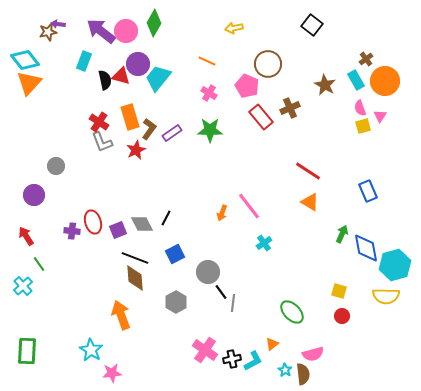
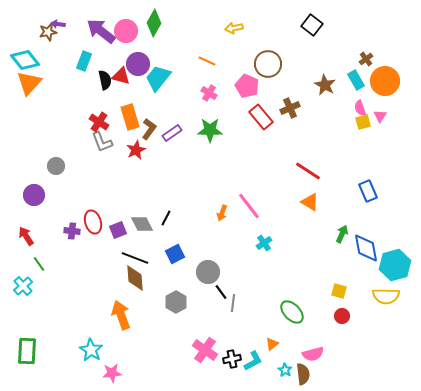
yellow square at (363, 126): moved 4 px up
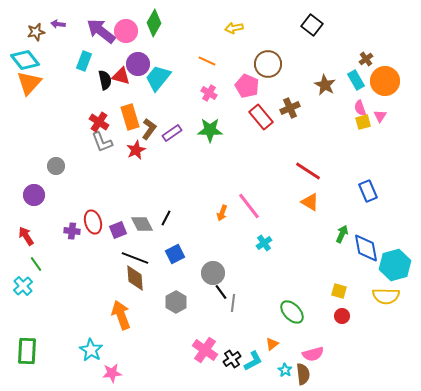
brown star at (48, 32): moved 12 px left
green line at (39, 264): moved 3 px left
gray circle at (208, 272): moved 5 px right, 1 px down
black cross at (232, 359): rotated 24 degrees counterclockwise
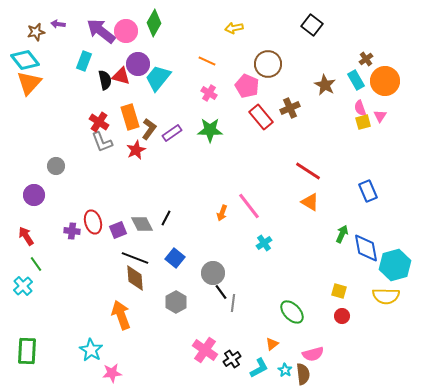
blue square at (175, 254): moved 4 px down; rotated 24 degrees counterclockwise
cyan L-shape at (253, 361): moved 6 px right, 7 px down
